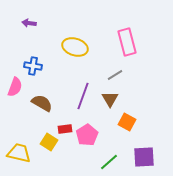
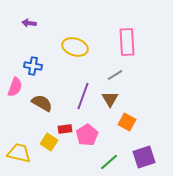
pink rectangle: rotated 12 degrees clockwise
purple square: rotated 15 degrees counterclockwise
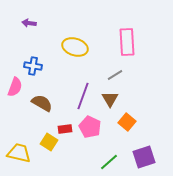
orange square: rotated 12 degrees clockwise
pink pentagon: moved 3 px right, 8 px up; rotated 15 degrees counterclockwise
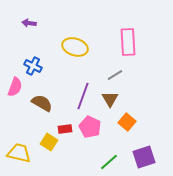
pink rectangle: moved 1 px right
blue cross: rotated 18 degrees clockwise
